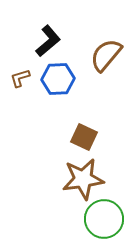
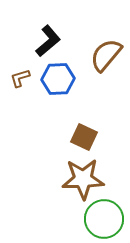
brown star: rotated 6 degrees clockwise
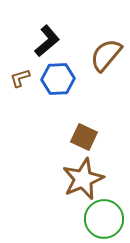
black L-shape: moved 1 px left
brown star: rotated 21 degrees counterclockwise
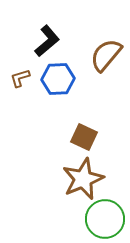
green circle: moved 1 px right
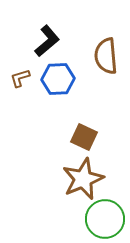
brown semicircle: moved 1 px down; rotated 45 degrees counterclockwise
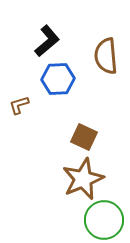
brown L-shape: moved 1 px left, 27 px down
green circle: moved 1 px left, 1 px down
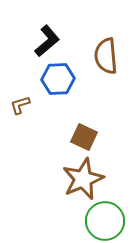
brown L-shape: moved 1 px right
green circle: moved 1 px right, 1 px down
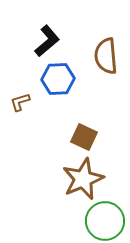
brown L-shape: moved 3 px up
